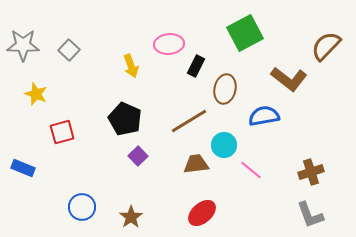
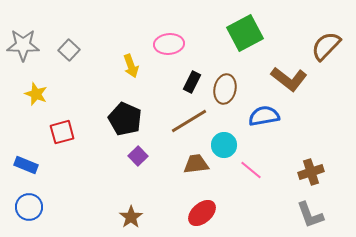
black rectangle: moved 4 px left, 16 px down
blue rectangle: moved 3 px right, 3 px up
blue circle: moved 53 px left
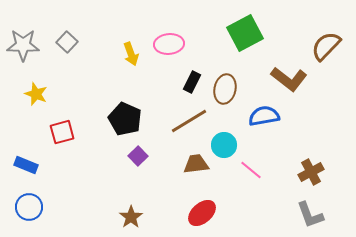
gray square: moved 2 px left, 8 px up
yellow arrow: moved 12 px up
brown cross: rotated 10 degrees counterclockwise
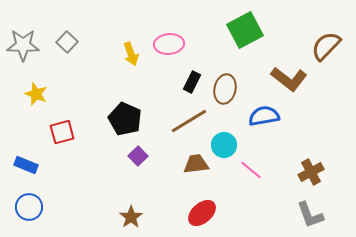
green square: moved 3 px up
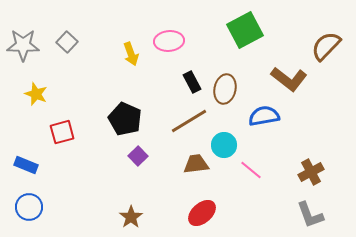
pink ellipse: moved 3 px up
black rectangle: rotated 55 degrees counterclockwise
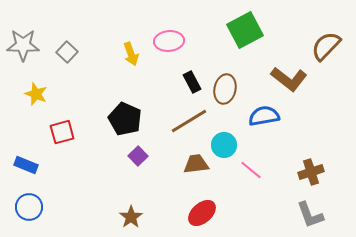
gray square: moved 10 px down
brown cross: rotated 10 degrees clockwise
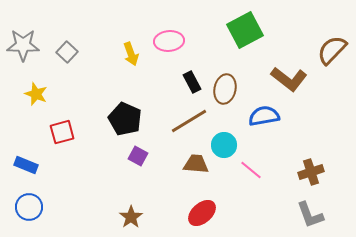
brown semicircle: moved 6 px right, 4 px down
purple square: rotated 18 degrees counterclockwise
brown trapezoid: rotated 12 degrees clockwise
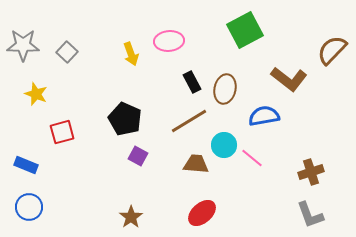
pink line: moved 1 px right, 12 px up
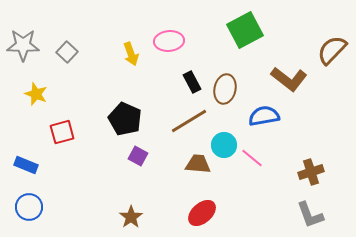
brown trapezoid: moved 2 px right
